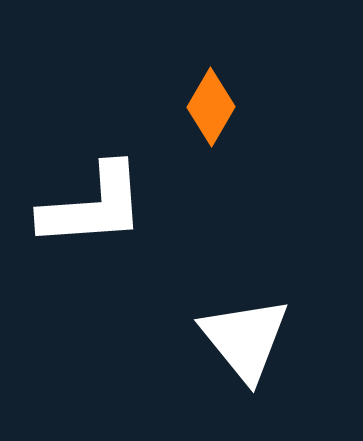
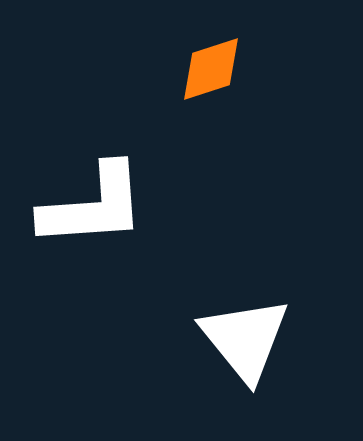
orange diamond: moved 38 px up; rotated 42 degrees clockwise
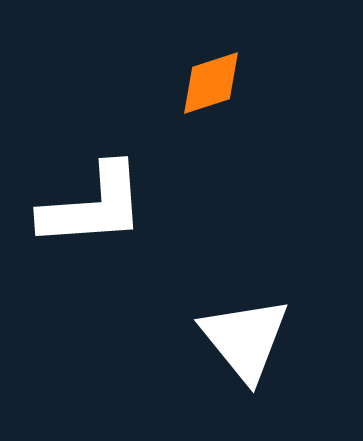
orange diamond: moved 14 px down
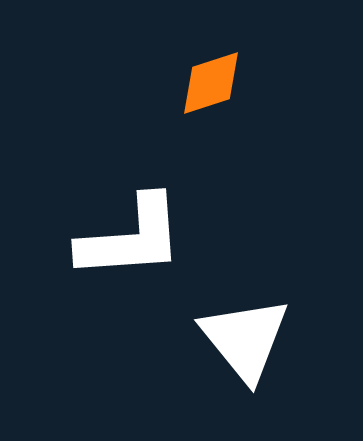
white L-shape: moved 38 px right, 32 px down
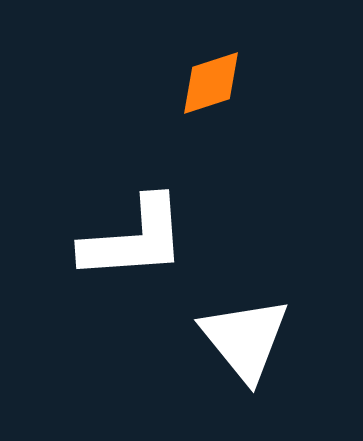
white L-shape: moved 3 px right, 1 px down
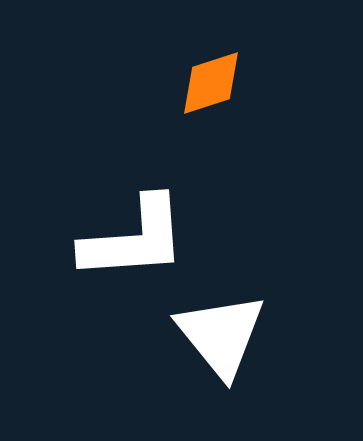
white triangle: moved 24 px left, 4 px up
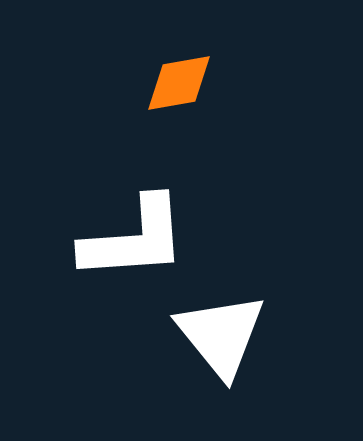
orange diamond: moved 32 px left; rotated 8 degrees clockwise
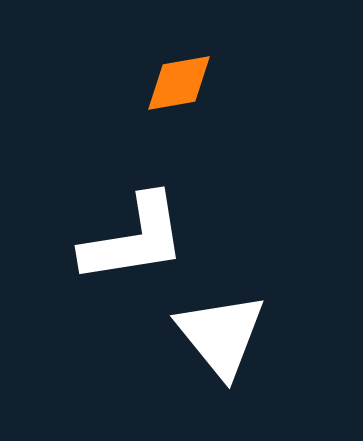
white L-shape: rotated 5 degrees counterclockwise
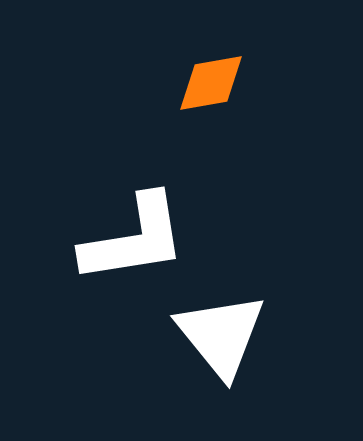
orange diamond: moved 32 px right
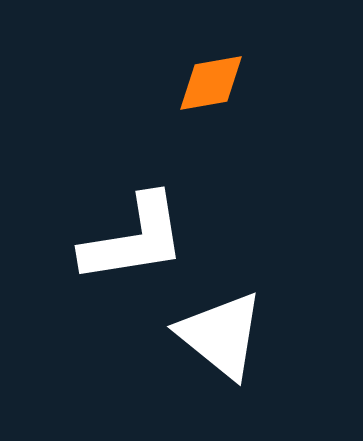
white triangle: rotated 12 degrees counterclockwise
